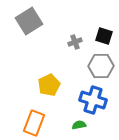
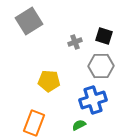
yellow pentagon: moved 4 px up; rotated 30 degrees clockwise
blue cross: rotated 36 degrees counterclockwise
green semicircle: rotated 16 degrees counterclockwise
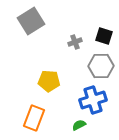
gray square: moved 2 px right
orange rectangle: moved 5 px up
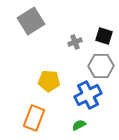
blue cross: moved 5 px left, 5 px up; rotated 8 degrees counterclockwise
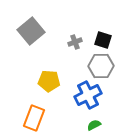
gray square: moved 10 px down; rotated 8 degrees counterclockwise
black square: moved 1 px left, 4 px down
green semicircle: moved 15 px right
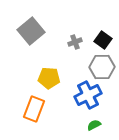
black square: rotated 18 degrees clockwise
gray hexagon: moved 1 px right, 1 px down
yellow pentagon: moved 3 px up
orange rectangle: moved 9 px up
